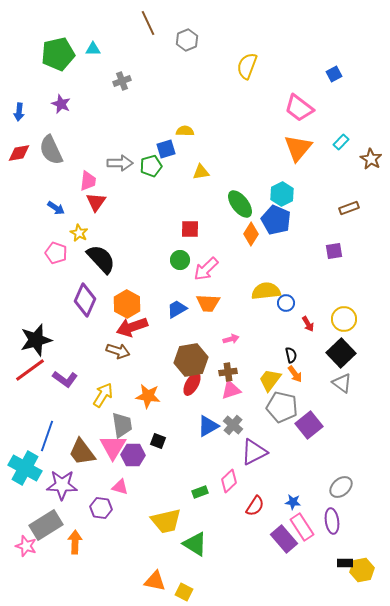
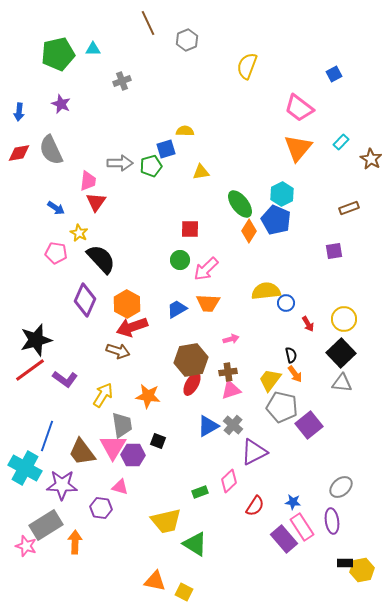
orange diamond at (251, 234): moved 2 px left, 3 px up
pink pentagon at (56, 253): rotated 10 degrees counterclockwise
gray triangle at (342, 383): rotated 30 degrees counterclockwise
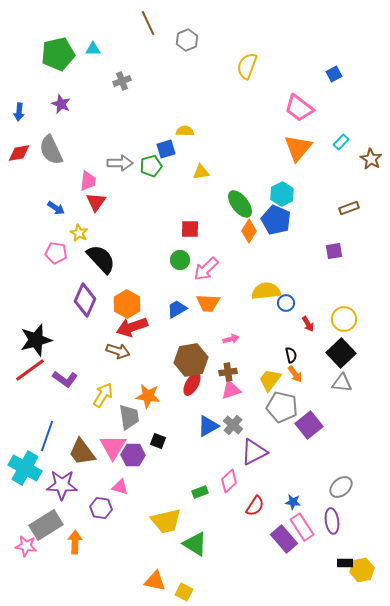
gray trapezoid at (122, 425): moved 7 px right, 8 px up
pink star at (26, 546): rotated 10 degrees counterclockwise
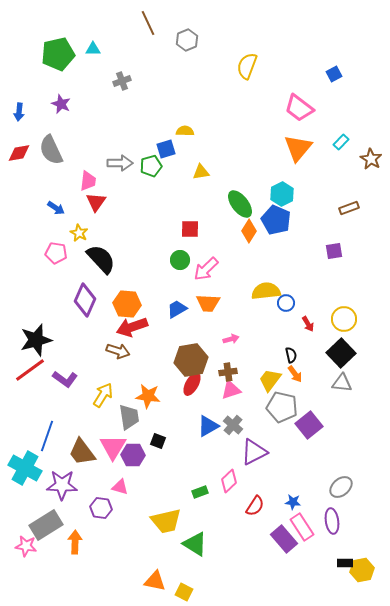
orange hexagon at (127, 304): rotated 24 degrees counterclockwise
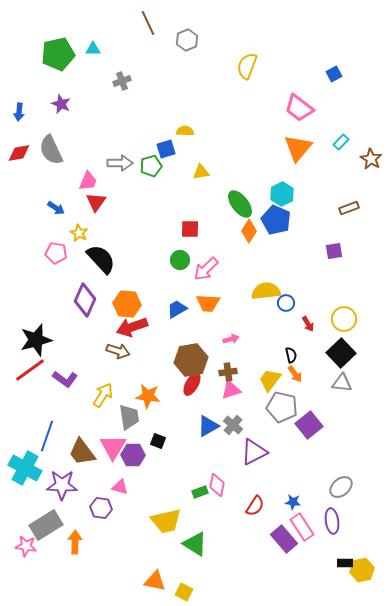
pink trapezoid at (88, 181): rotated 15 degrees clockwise
pink diamond at (229, 481): moved 12 px left, 4 px down; rotated 35 degrees counterclockwise
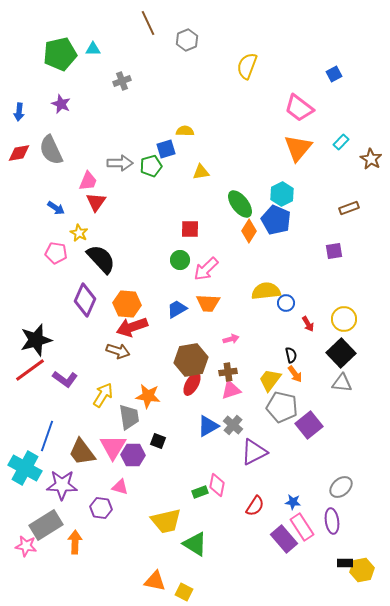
green pentagon at (58, 54): moved 2 px right
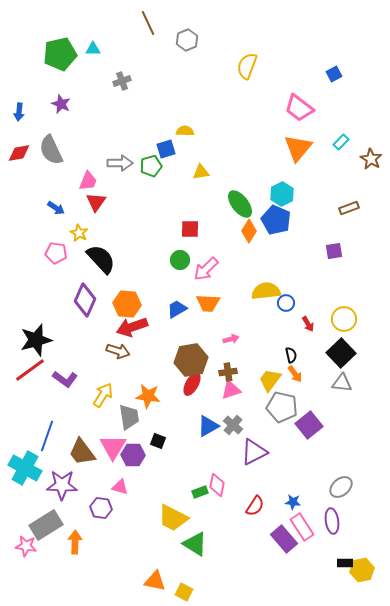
yellow trapezoid at (166, 521): moved 7 px right, 3 px up; rotated 40 degrees clockwise
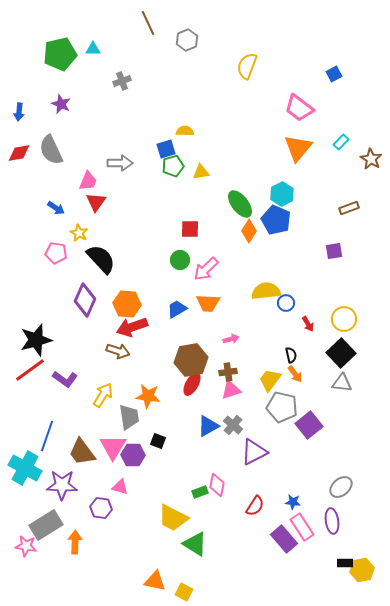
green pentagon at (151, 166): moved 22 px right
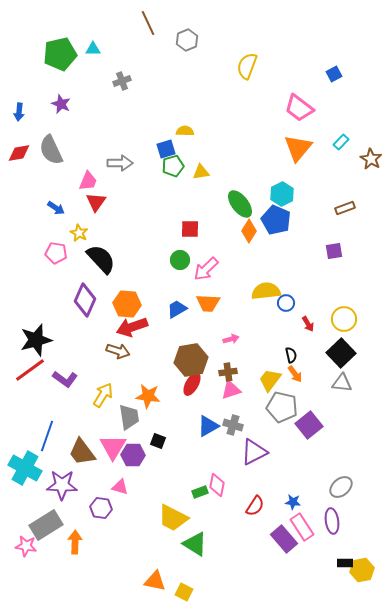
brown rectangle at (349, 208): moved 4 px left
gray cross at (233, 425): rotated 24 degrees counterclockwise
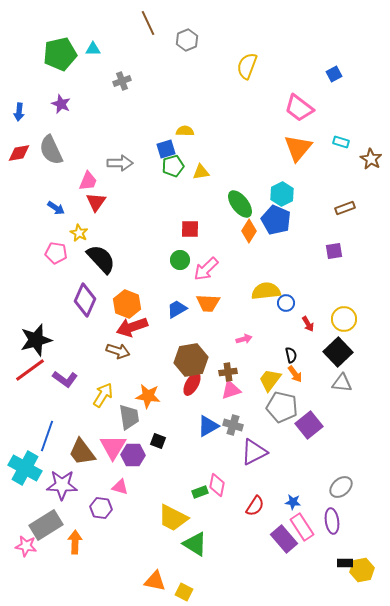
cyan rectangle at (341, 142): rotated 63 degrees clockwise
orange hexagon at (127, 304): rotated 16 degrees clockwise
pink arrow at (231, 339): moved 13 px right
black square at (341, 353): moved 3 px left, 1 px up
